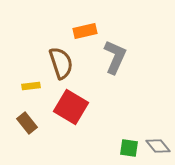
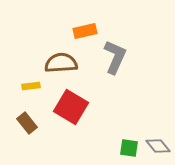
brown semicircle: rotated 76 degrees counterclockwise
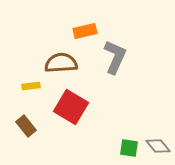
brown rectangle: moved 1 px left, 3 px down
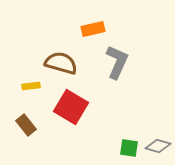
orange rectangle: moved 8 px right, 2 px up
gray L-shape: moved 2 px right, 5 px down
brown semicircle: rotated 20 degrees clockwise
brown rectangle: moved 1 px up
gray diamond: rotated 35 degrees counterclockwise
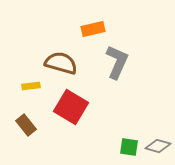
green square: moved 1 px up
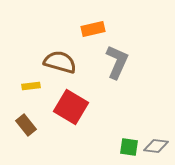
brown semicircle: moved 1 px left, 1 px up
gray diamond: moved 2 px left; rotated 10 degrees counterclockwise
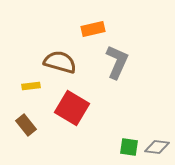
red square: moved 1 px right, 1 px down
gray diamond: moved 1 px right, 1 px down
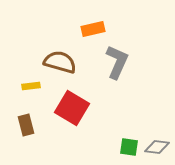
brown rectangle: rotated 25 degrees clockwise
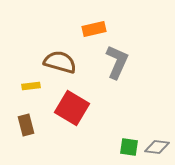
orange rectangle: moved 1 px right
